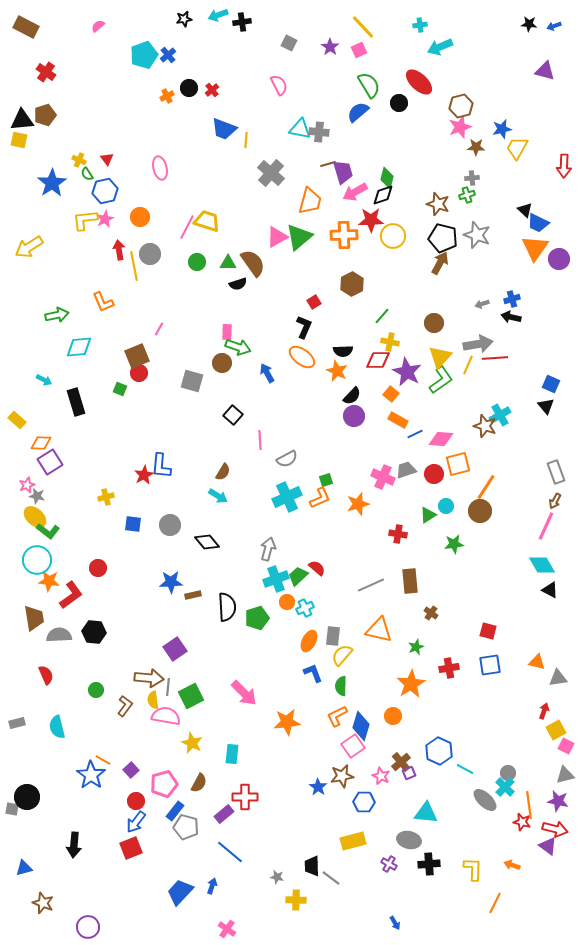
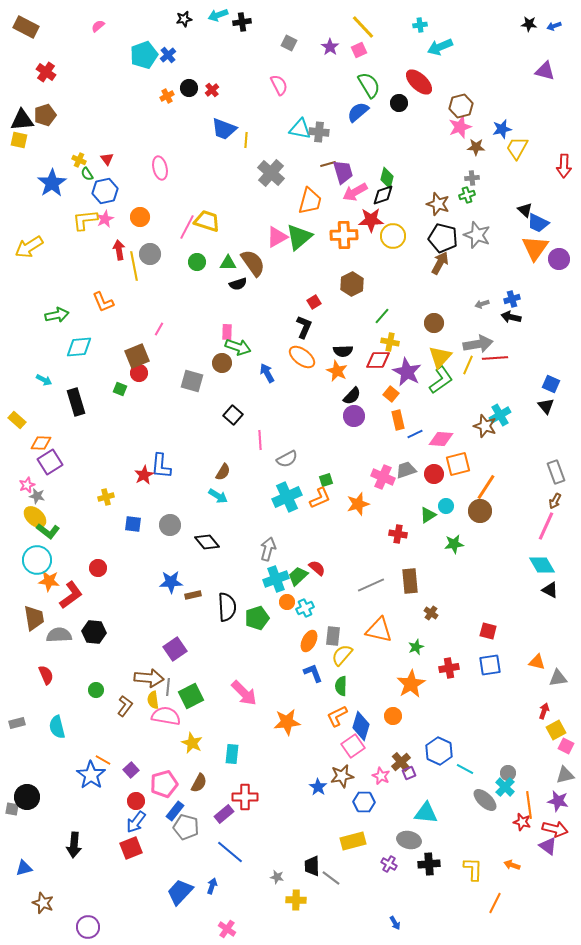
orange rectangle at (398, 420): rotated 48 degrees clockwise
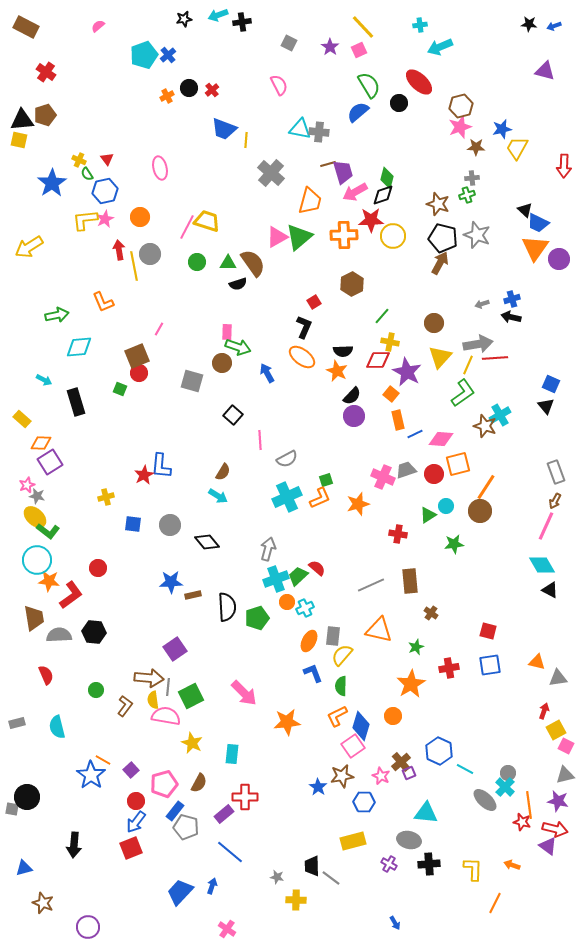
green L-shape at (441, 380): moved 22 px right, 13 px down
yellow rectangle at (17, 420): moved 5 px right, 1 px up
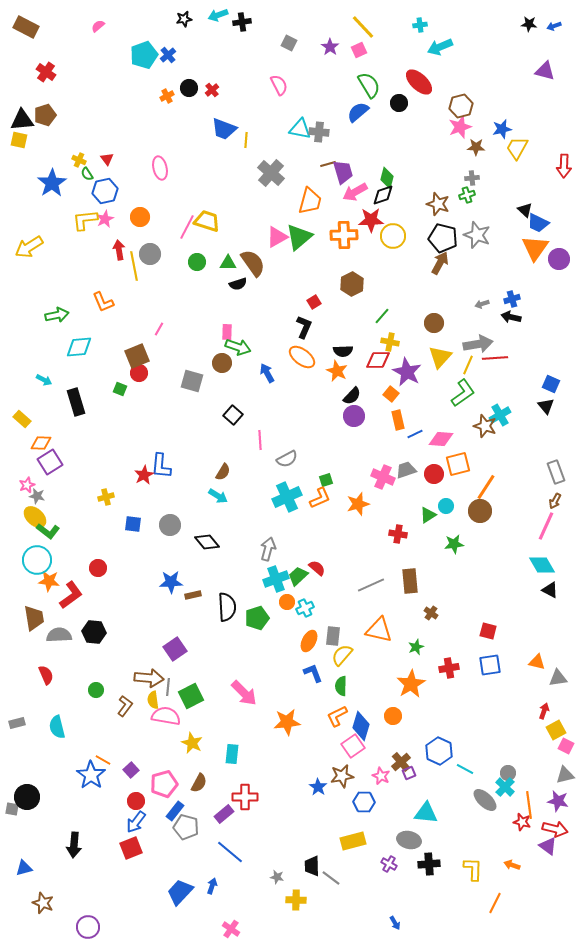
pink cross at (227, 929): moved 4 px right
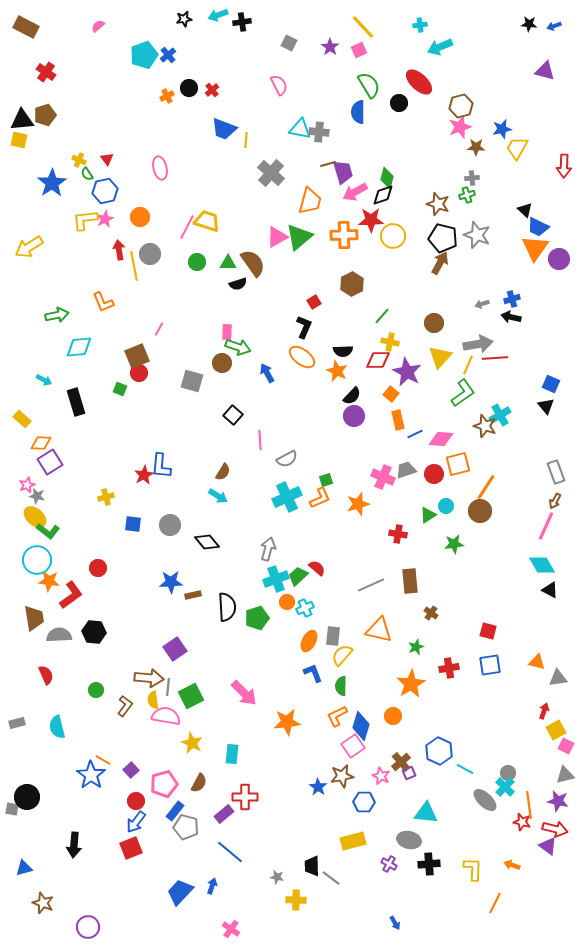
blue semicircle at (358, 112): rotated 50 degrees counterclockwise
blue trapezoid at (538, 223): moved 4 px down
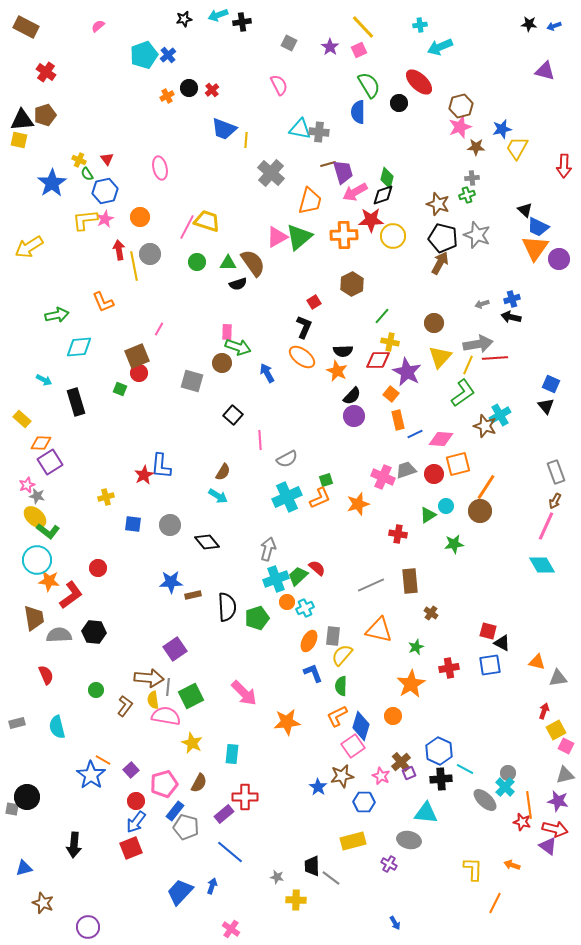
black triangle at (550, 590): moved 48 px left, 53 px down
black cross at (429, 864): moved 12 px right, 85 px up
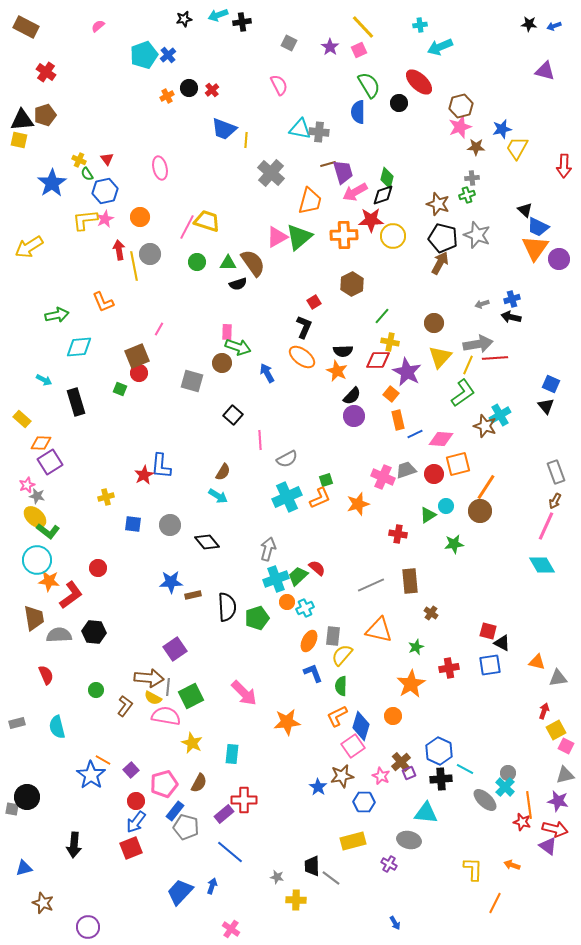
yellow semicircle at (153, 700): moved 2 px up; rotated 54 degrees counterclockwise
red cross at (245, 797): moved 1 px left, 3 px down
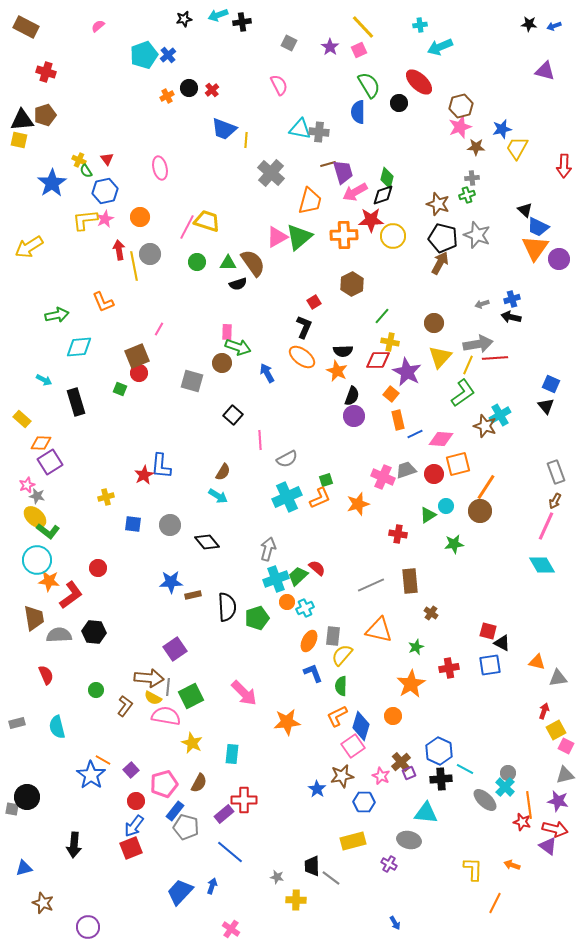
red cross at (46, 72): rotated 18 degrees counterclockwise
green semicircle at (87, 174): moved 1 px left, 3 px up
black semicircle at (352, 396): rotated 24 degrees counterclockwise
blue star at (318, 787): moved 1 px left, 2 px down
blue arrow at (136, 822): moved 2 px left, 4 px down
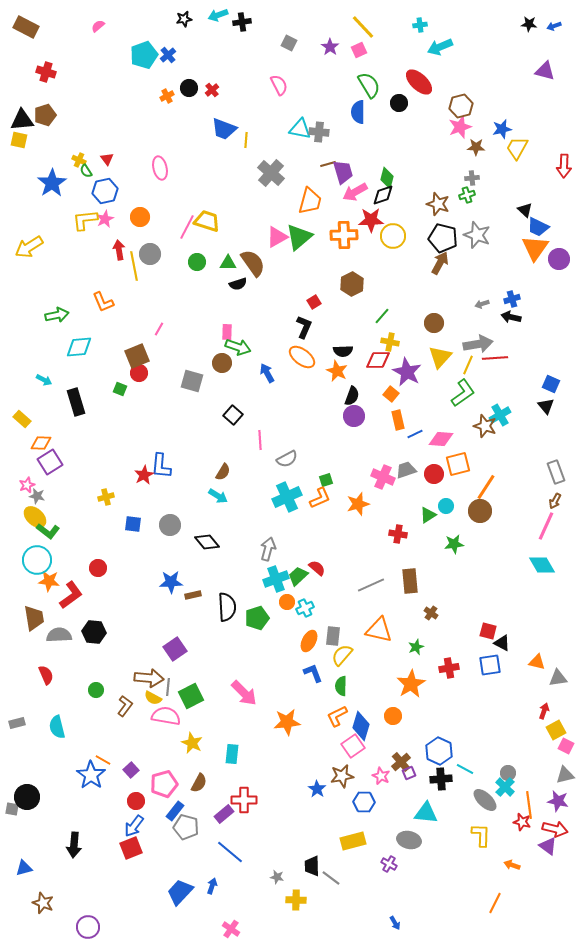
yellow L-shape at (473, 869): moved 8 px right, 34 px up
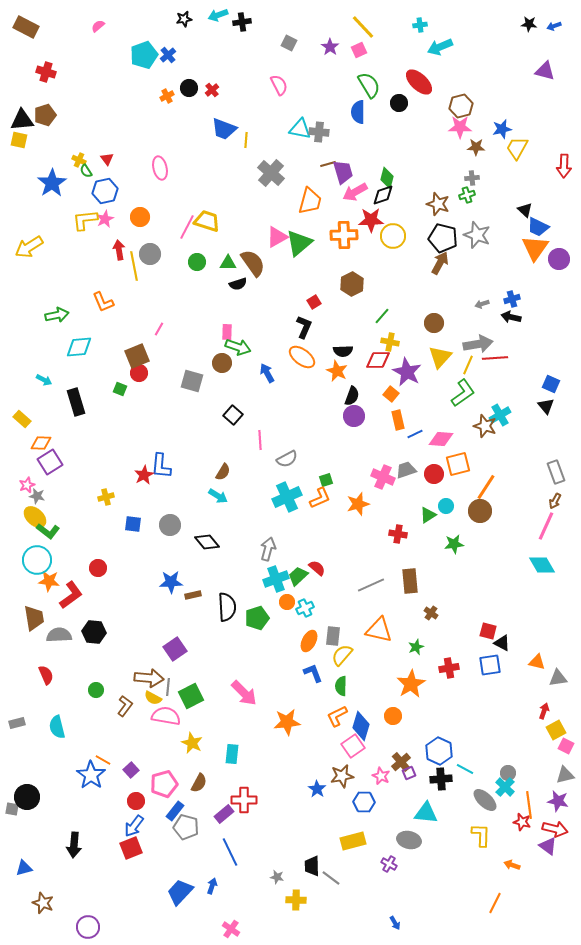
pink star at (460, 127): rotated 20 degrees clockwise
green triangle at (299, 237): moved 6 px down
blue line at (230, 852): rotated 24 degrees clockwise
